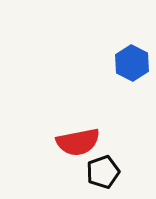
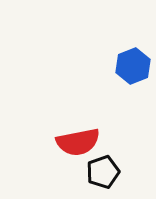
blue hexagon: moved 1 px right, 3 px down; rotated 12 degrees clockwise
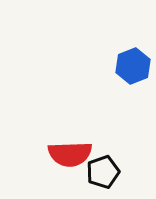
red semicircle: moved 8 px left, 12 px down; rotated 9 degrees clockwise
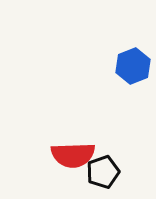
red semicircle: moved 3 px right, 1 px down
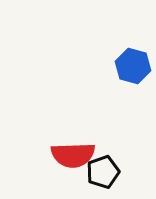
blue hexagon: rotated 24 degrees counterclockwise
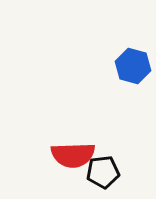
black pentagon: rotated 12 degrees clockwise
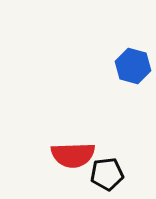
black pentagon: moved 4 px right, 2 px down
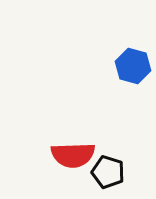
black pentagon: moved 1 px right, 2 px up; rotated 24 degrees clockwise
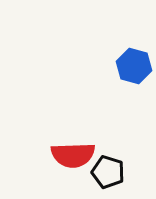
blue hexagon: moved 1 px right
